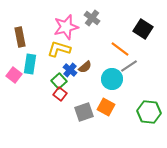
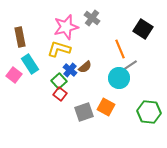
orange line: rotated 30 degrees clockwise
cyan rectangle: rotated 42 degrees counterclockwise
cyan circle: moved 7 px right, 1 px up
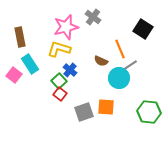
gray cross: moved 1 px right, 1 px up
brown semicircle: moved 16 px right, 6 px up; rotated 64 degrees clockwise
orange square: rotated 24 degrees counterclockwise
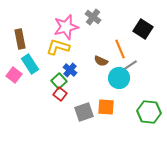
brown rectangle: moved 2 px down
yellow L-shape: moved 1 px left, 2 px up
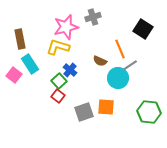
gray cross: rotated 35 degrees clockwise
brown semicircle: moved 1 px left
cyan circle: moved 1 px left
red square: moved 2 px left, 2 px down
